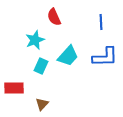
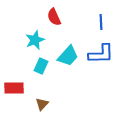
blue L-shape: moved 4 px left, 3 px up
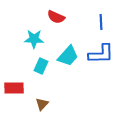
red semicircle: moved 2 px right; rotated 42 degrees counterclockwise
cyan star: moved 1 px left, 1 px up; rotated 24 degrees clockwise
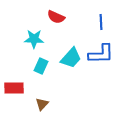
cyan trapezoid: moved 3 px right, 2 px down
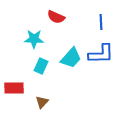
brown triangle: moved 2 px up
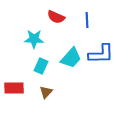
blue line: moved 14 px left, 2 px up
brown triangle: moved 4 px right, 10 px up
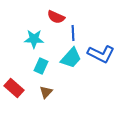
blue line: moved 14 px left, 13 px down
blue L-shape: rotated 28 degrees clockwise
red rectangle: rotated 42 degrees clockwise
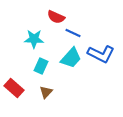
blue line: rotated 63 degrees counterclockwise
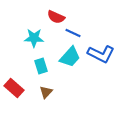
cyan star: moved 1 px up
cyan trapezoid: moved 1 px left, 1 px up
cyan rectangle: rotated 42 degrees counterclockwise
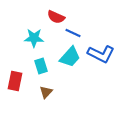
red rectangle: moved 1 px right, 7 px up; rotated 60 degrees clockwise
